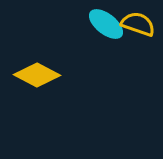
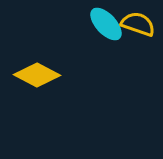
cyan ellipse: rotated 9 degrees clockwise
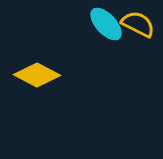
yellow semicircle: rotated 8 degrees clockwise
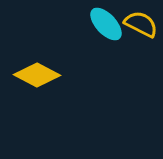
yellow semicircle: moved 3 px right
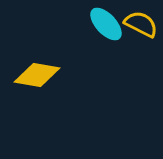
yellow diamond: rotated 18 degrees counterclockwise
